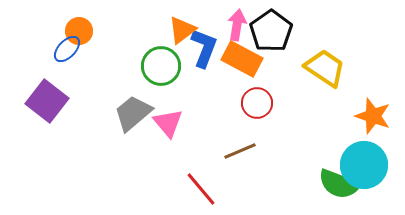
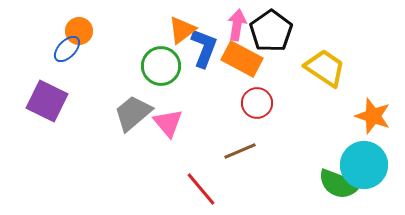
purple square: rotated 12 degrees counterclockwise
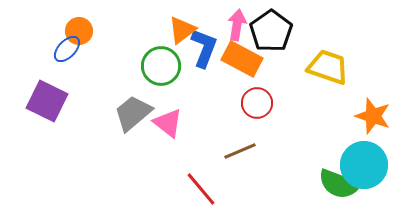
yellow trapezoid: moved 3 px right, 1 px up; rotated 15 degrees counterclockwise
pink triangle: rotated 12 degrees counterclockwise
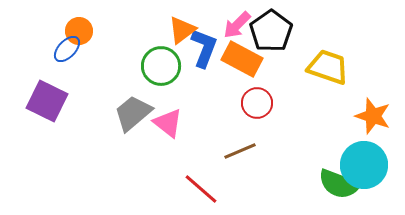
pink arrow: rotated 144 degrees counterclockwise
red line: rotated 9 degrees counterclockwise
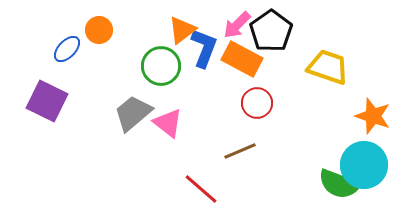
orange circle: moved 20 px right, 1 px up
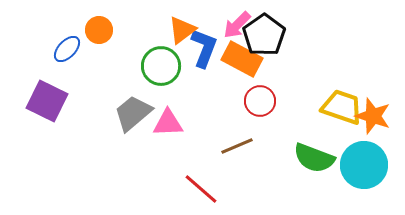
black pentagon: moved 7 px left, 4 px down
yellow trapezoid: moved 14 px right, 40 px down
red circle: moved 3 px right, 2 px up
pink triangle: rotated 40 degrees counterclockwise
brown line: moved 3 px left, 5 px up
green semicircle: moved 25 px left, 26 px up
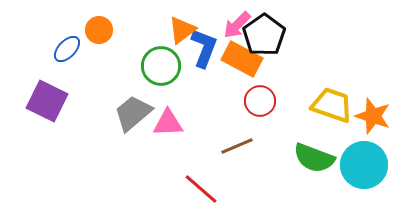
yellow trapezoid: moved 10 px left, 2 px up
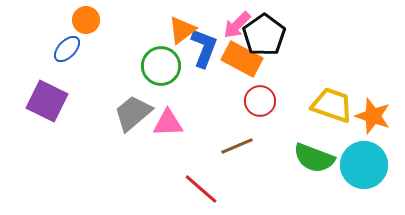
orange circle: moved 13 px left, 10 px up
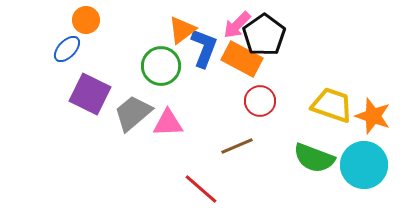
purple square: moved 43 px right, 7 px up
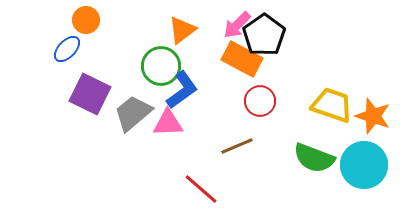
blue L-shape: moved 22 px left, 42 px down; rotated 33 degrees clockwise
